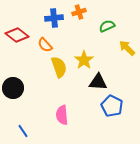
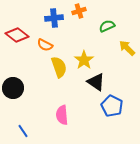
orange cross: moved 1 px up
orange semicircle: rotated 21 degrees counterclockwise
black triangle: moved 2 px left; rotated 30 degrees clockwise
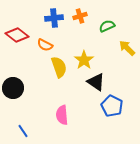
orange cross: moved 1 px right, 5 px down
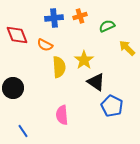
red diamond: rotated 30 degrees clockwise
yellow semicircle: rotated 15 degrees clockwise
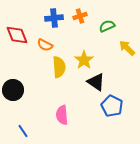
black circle: moved 2 px down
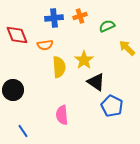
orange semicircle: rotated 35 degrees counterclockwise
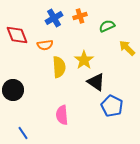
blue cross: rotated 24 degrees counterclockwise
blue line: moved 2 px down
